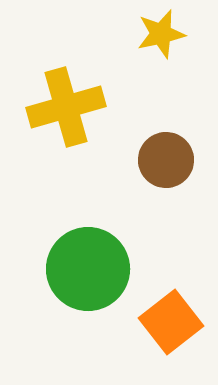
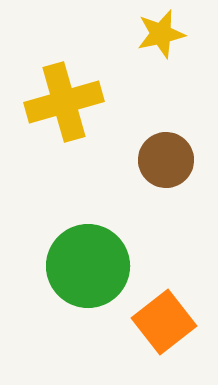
yellow cross: moved 2 px left, 5 px up
green circle: moved 3 px up
orange square: moved 7 px left
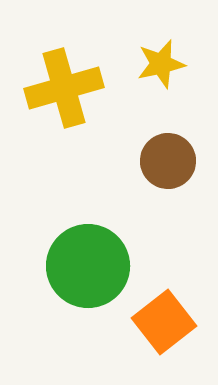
yellow star: moved 30 px down
yellow cross: moved 14 px up
brown circle: moved 2 px right, 1 px down
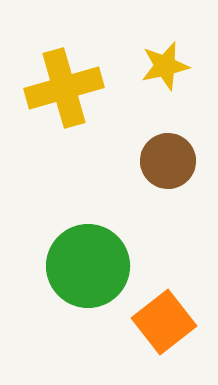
yellow star: moved 4 px right, 2 px down
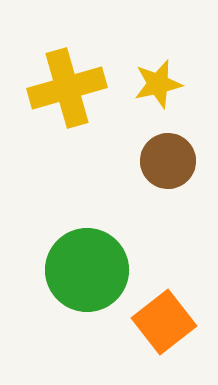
yellow star: moved 7 px left, 18 px down
yellow cross: moved 3 px right
green circle: moved 1 px left, 4 px down
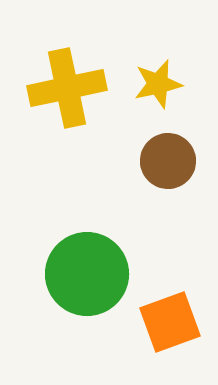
yellow cross: rotated 4 degrees clockwise
green circle: moved 4 px down
orange square: moved 6 px right; rotated 18 degrees clockwise
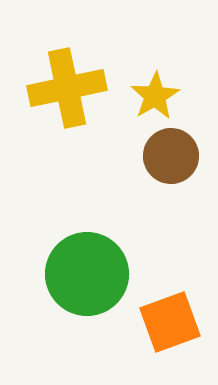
yellow star: moved 3 px left, 12 px down; rotated 18 degrees counterclockwise
brown circle: moved 3 px right, 5 px up
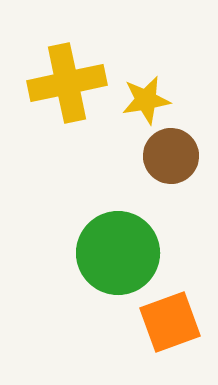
yellow cross: moved 5 px up
yellow star: moved 9 px left, 4 px down; rotated 21 degrees clockwise
green circle: moved 31 px right, 21 px up
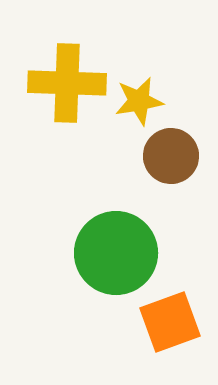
yellow cross: rotated 14 degrees clockwise
yellow star: moved 7 px left, 1 px down
green circle: moved 2 px left
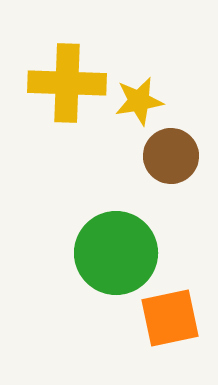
orange square: moved 4 px up; rotated 8 degrees clockwise
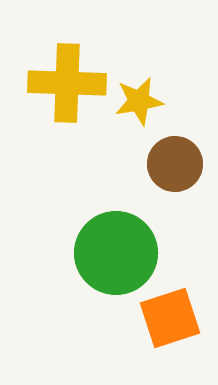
brown circle: moved 4 px right, 8 px down
orange square: rotated 6 degrees counterclockwise
